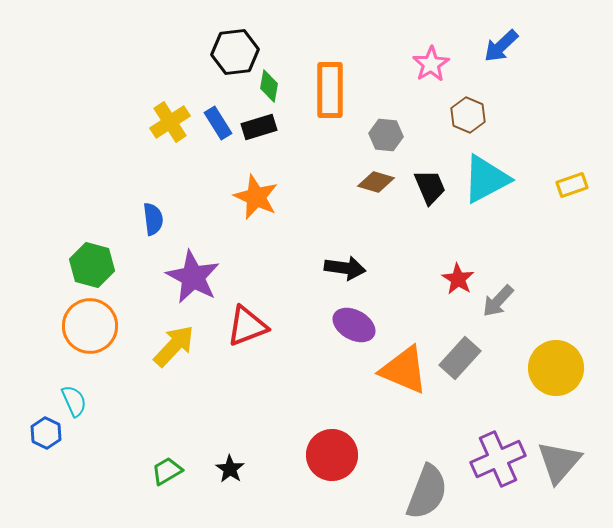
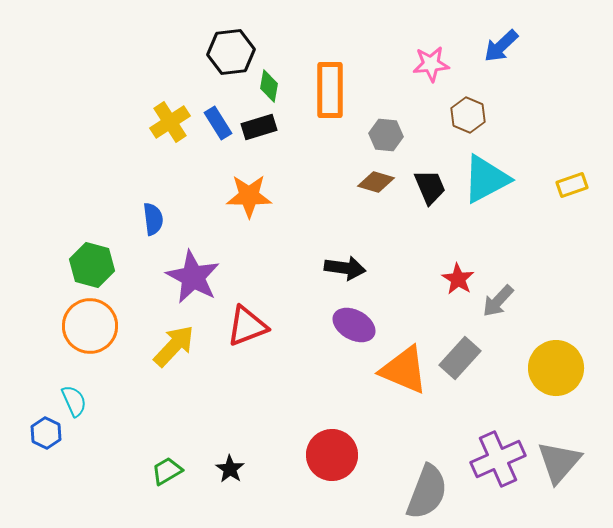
black hexagon: moved 4 px left
pink star: rotated 27 degrees clockwise
orange star: moved 7 px left, 1 px up; rotated 24 degrees counterclockwise
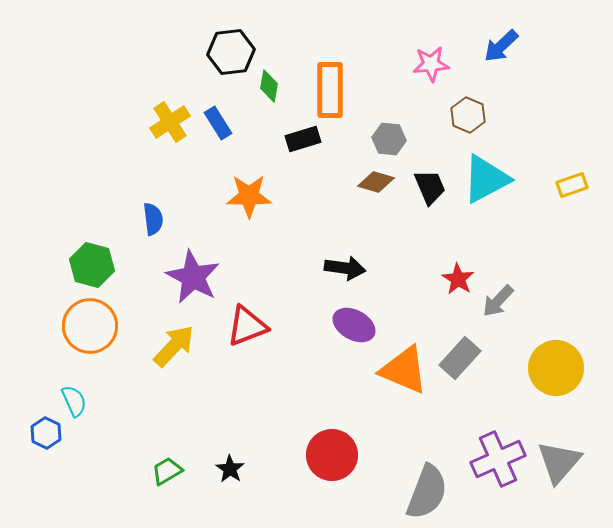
black rectangle: moved 44 px right, 12 px down
gray hexagon: moved 3 px right, 4 px down
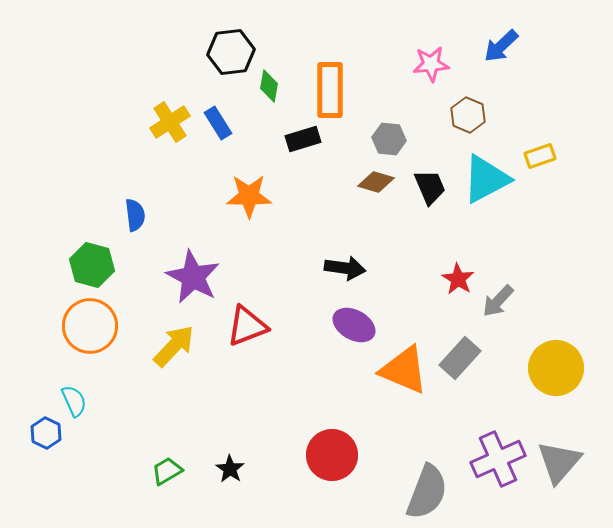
yellow rectangle: moved 32 px left, 29 px up
blue semicircle: moved 18 px left, 4 px up
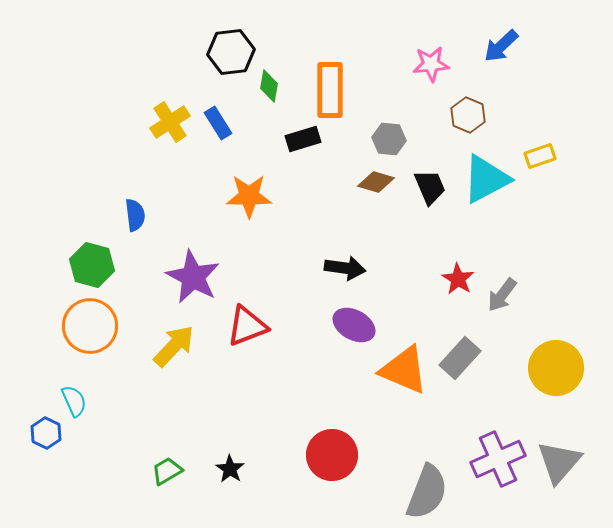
gray arrow: moved 4 px right, 6 px up; rotated 6 degrees counterclockwise
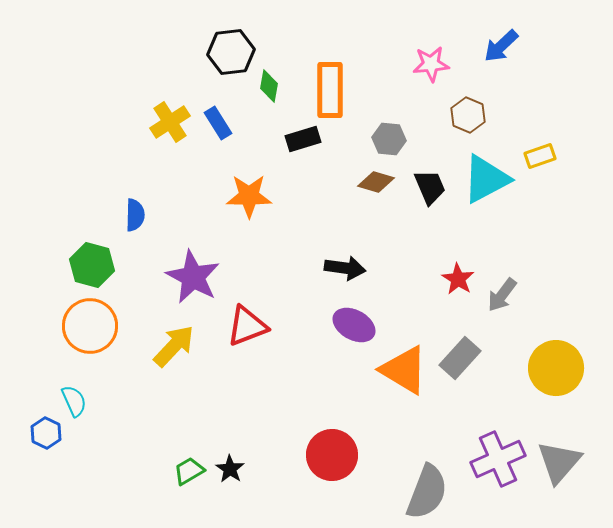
blue semicircle: rotated 8 degrees clockwise
orange triangle: rotated 8 degrees clockwise
green trapezoid: moved 22 px right
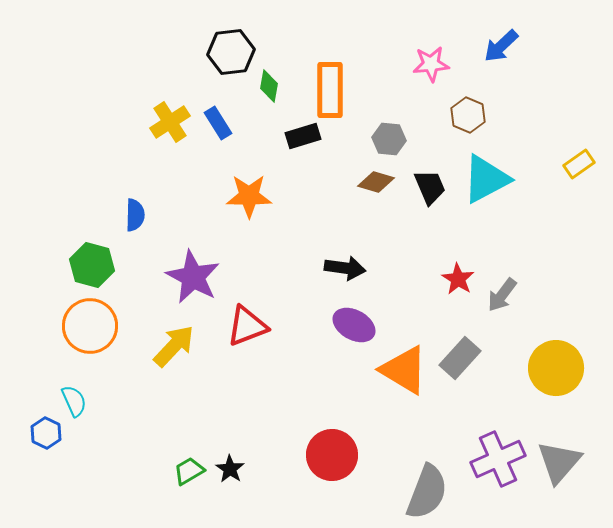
black rectangle: moved 3 px up
yellow rectangle: moved 39 px right, 8 px down; rotated 16 degrees counterclockwise
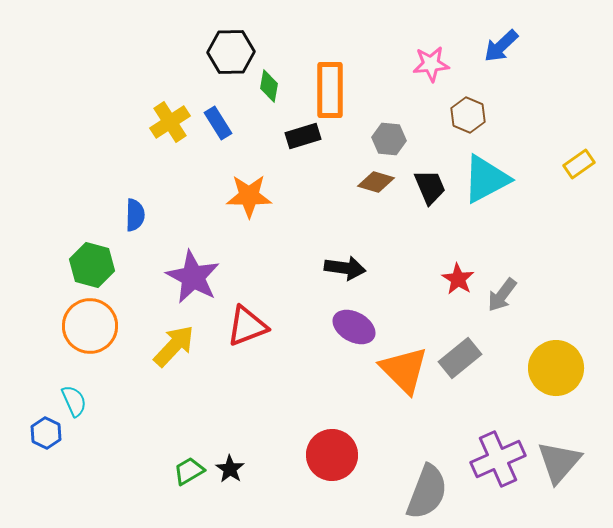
black hexagon: rotated 6 degrees clockwise
purple ellipse: moved 2 px down
gray rectangle: rotated 9 degrees clockwise
orange triangle: rotated 14 degrees clockwise
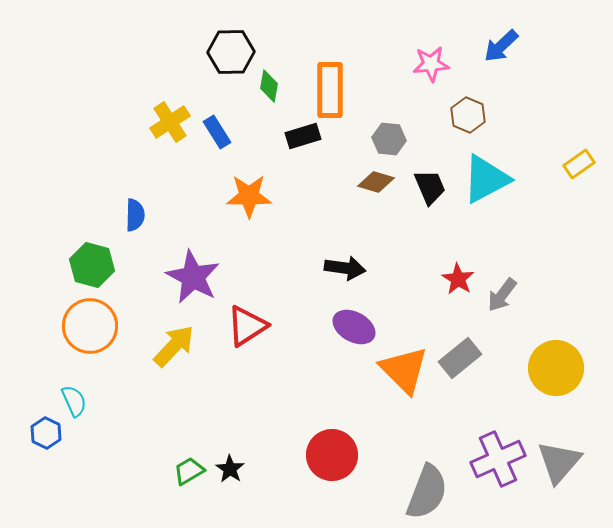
blue rectangle: moved 1 px left, 9 px down
red triangle: rotated 12 degrees counterclockwise
